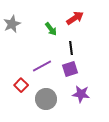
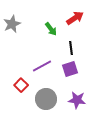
purple star: moved 4 px left, 6 px down
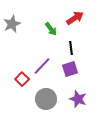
purple line: rotated 18 degrees counterclockwise
red square: moved 1 px right, 6 px up
purple star: moved 1 px right, 1 px up; rotated 12 degrees clockwise
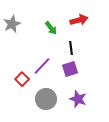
red arrow: moved 4 px right, 2 px down; rotated 18 degrees clockwise
green arrow: moved 1 px up
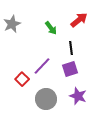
red arrow: rotated 24 degrees counterclockwise
purple star: moved 3 px up
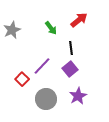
gray star: moved 6 px down
purple square: rotated 21 degrees counterclockwise
purple star: rotated 24 degrees clockwise
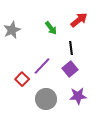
purple star: rotated 24 degrees clockwise
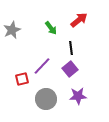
red square: rotated 32 degrees clockwise
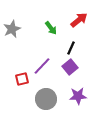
gray star: moved 1 px up
black line: rotated 32 degrees clockwise
purple square: moved 2 px up
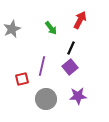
red arrow: moved 1 px right; rotated 24 degrees counterclockwise
purple line: rotated 30 degrees counterclockwise
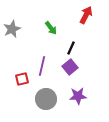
red arrow: moved 6 px right, 5 px up
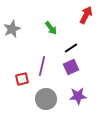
black line: rotated 32 degrees clockwise
purple square: moved 1 px right; rotated 14 degrees clockwise
